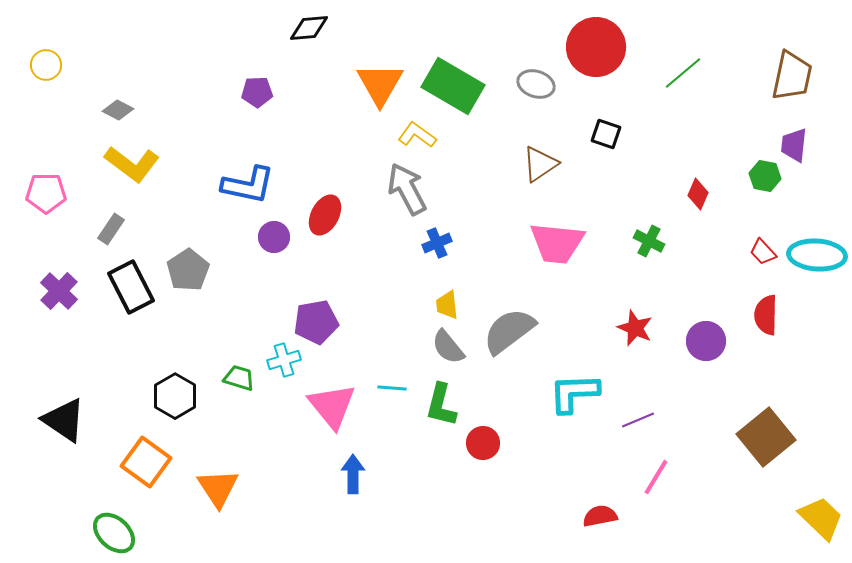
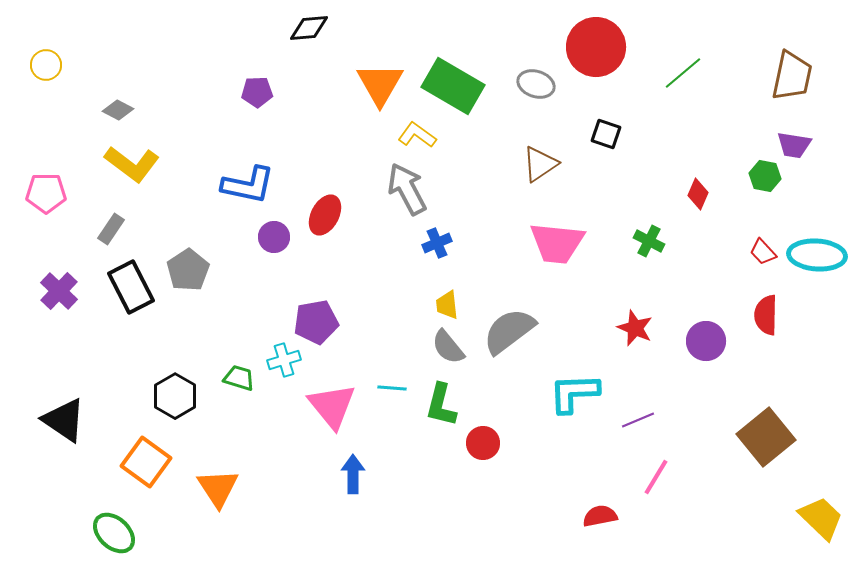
purple trapezoid at (794, 145): rotated 87 degrees counterclockwise
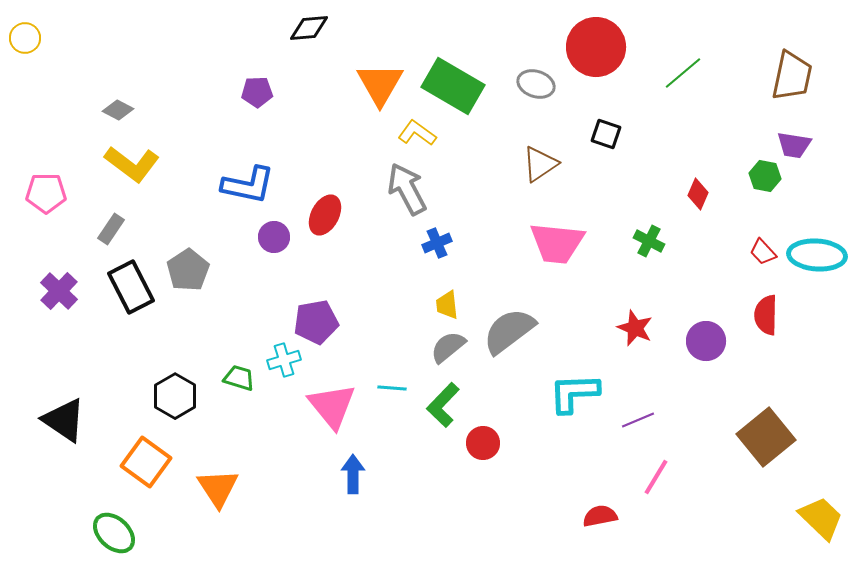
yellow circle at (46, 65): moved 21 px left, 27 px up
yellow L-shape at (417, 135): moved 2 px up
gray semicircle at (448, 347): rotated 90 degrees clockwise
green L-shape at (441, 405): moved 2 px right; rotated 30 degrees clockwise
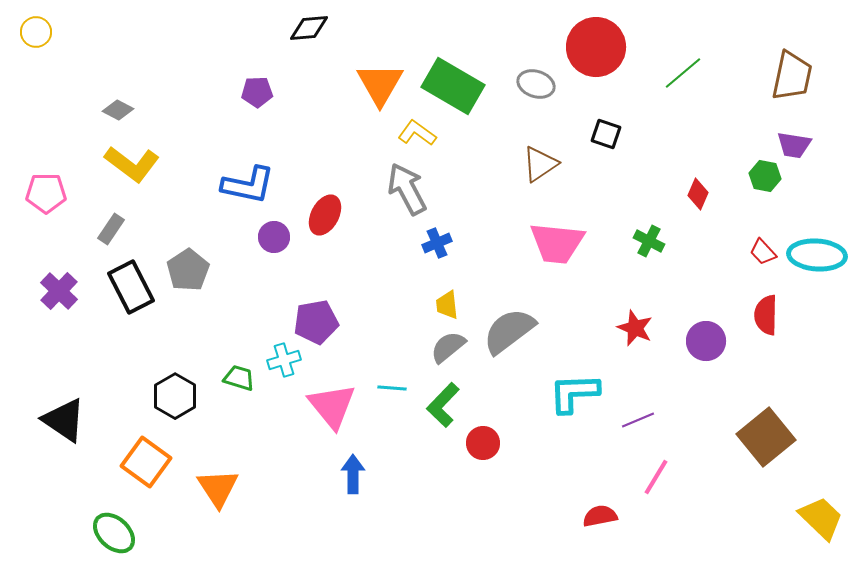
yellow circle at (25, 38): moved 11 px right, 6 px up
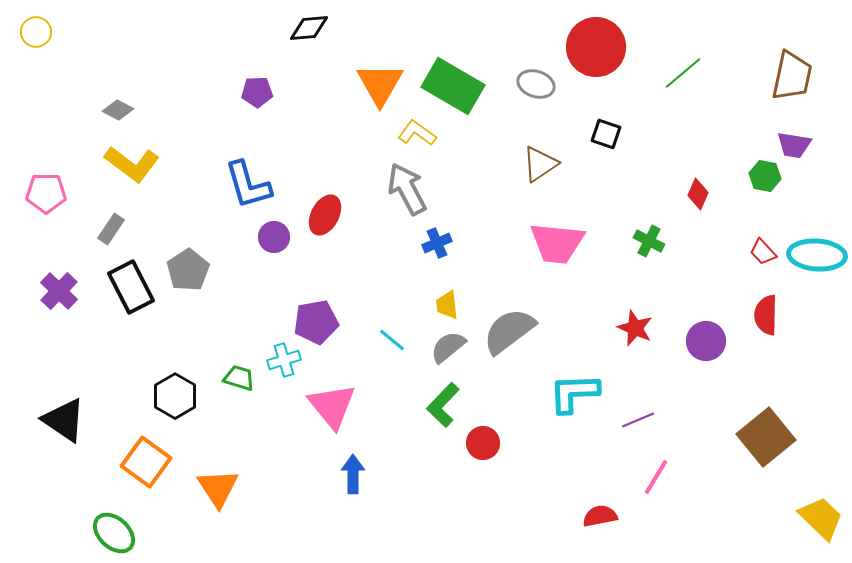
blue L-shape at (248, 185): rotated 62 degrees clockwise
cyan line at (392, 388): moved 48 px up; rotated 36 degrees clockwise
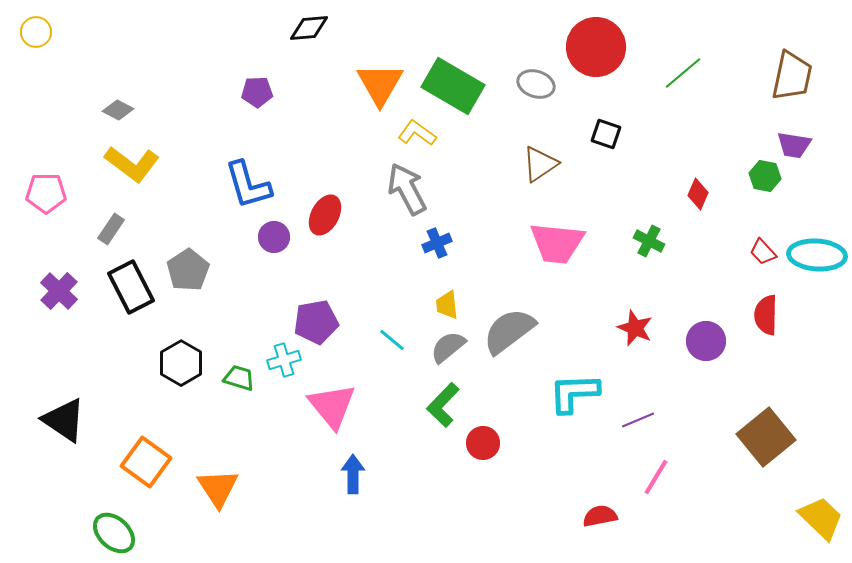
black hexagon at (175, 396): moved 6 px right, 33 px up
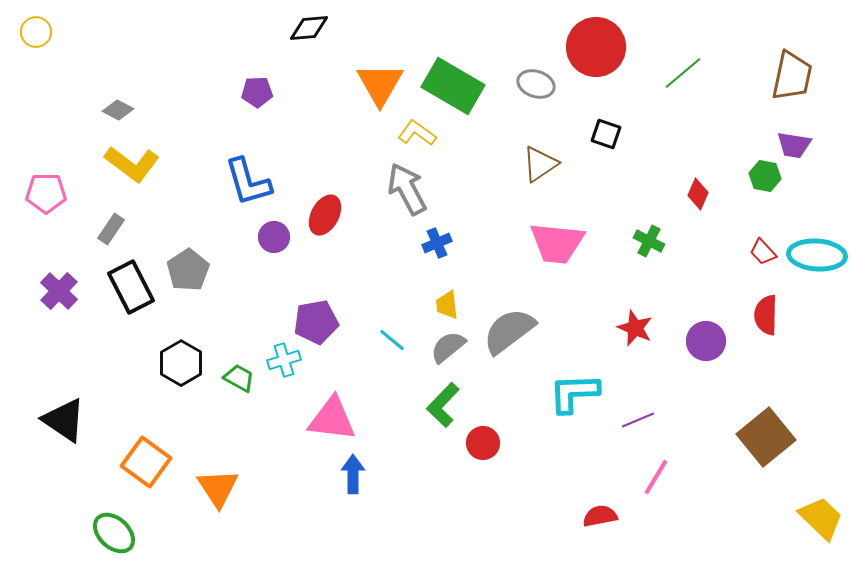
blue L-shape at (248, 185): moved 3 px up
green trapezoid at (239, 378): rotated 12 degrees clockwise
pink triangle at (332, 406): moved 13 px down; rotated 44 degrees counterclockwise
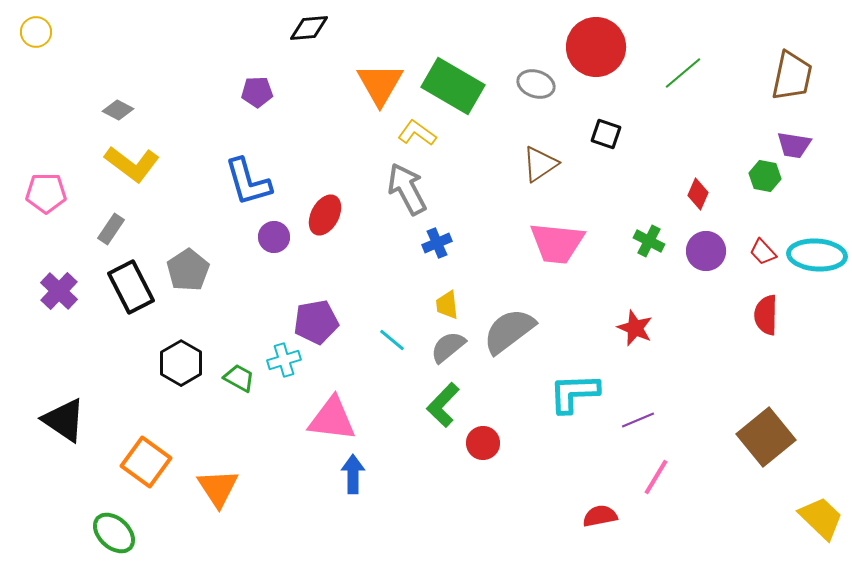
purple circle at (706, 341): moved 90 px up
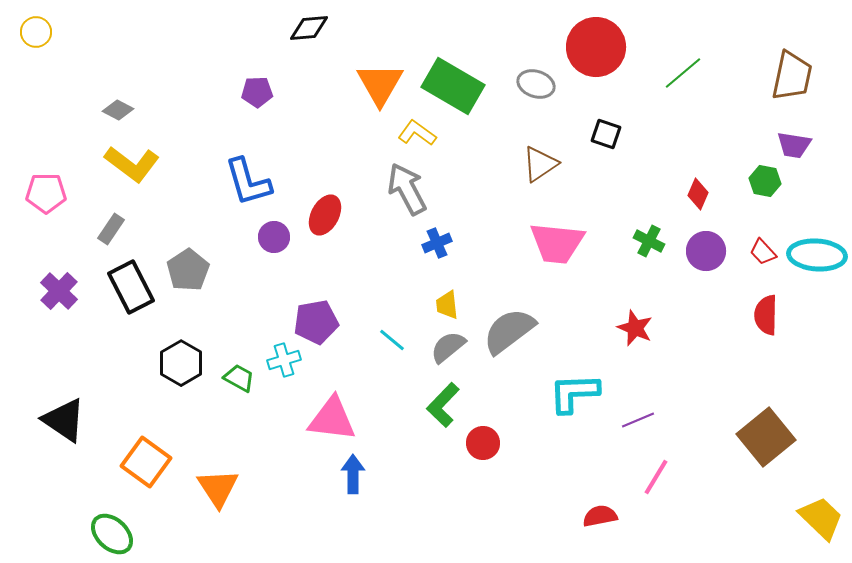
green hexagon at (765, 176): moved 5 px down
green ellipse at (114, 533): moved 2 px left, 1 px down
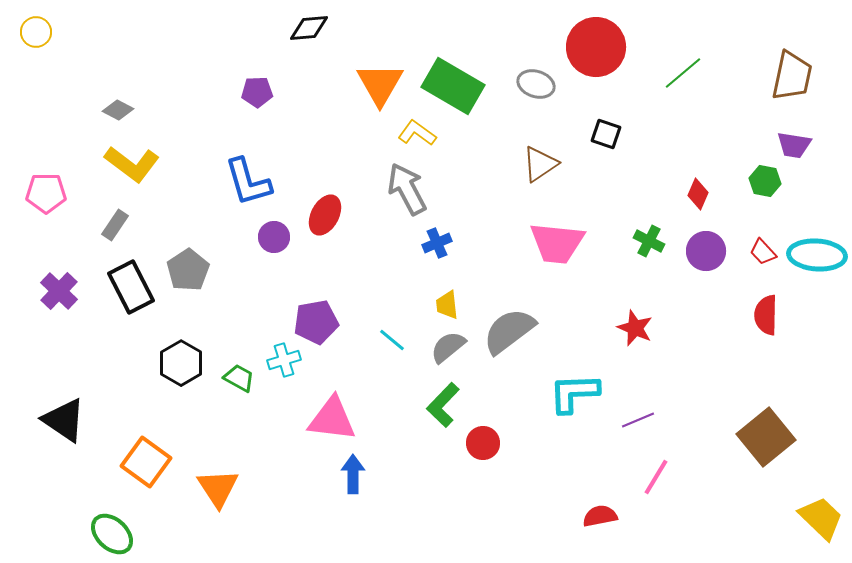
gray rectangle at (111, 229): moved 4 px right, 4 px up
